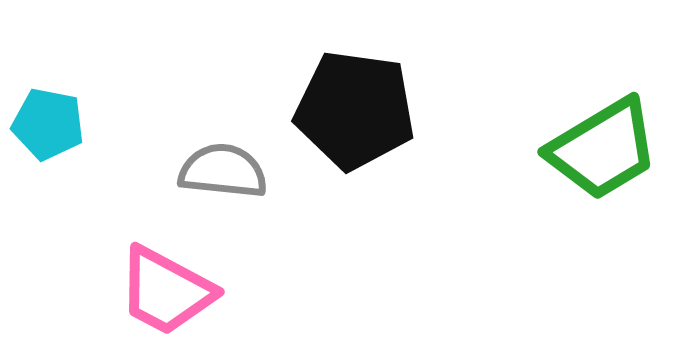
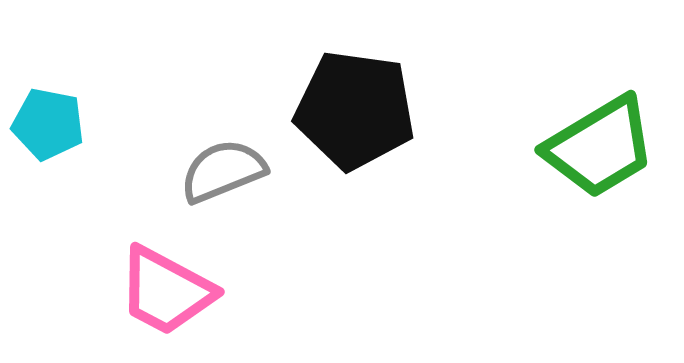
green trapezoid: moved 3 px left, 2 px up
gray semicircle: rotated 28 degrees counterclockwise
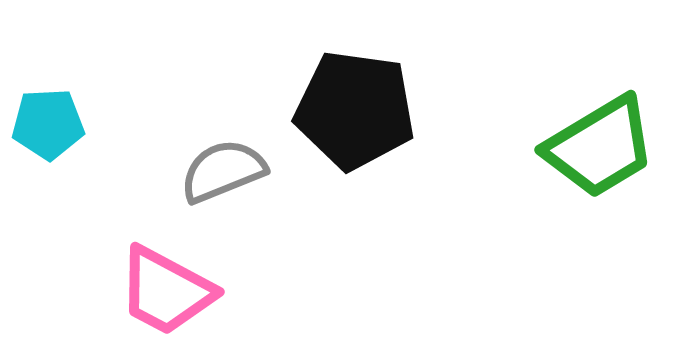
cyan pentagon: rotated 14 degrees counterclockwise
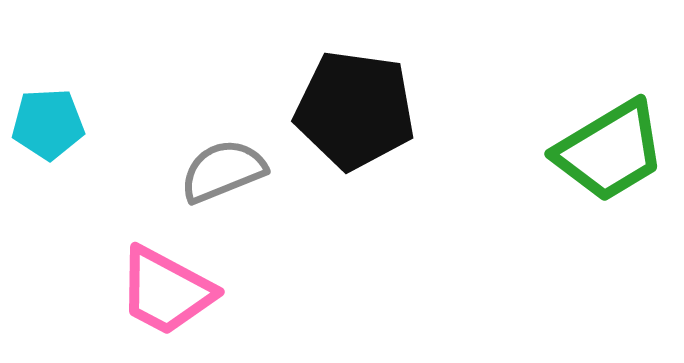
green trapezoid: moved 10 px right, 4 px down
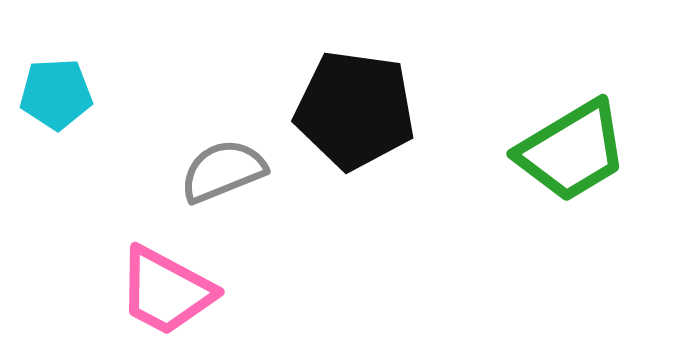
cyan pentagon: moved 8 px right, 30 px up
green trapezoid: moved 38 px left
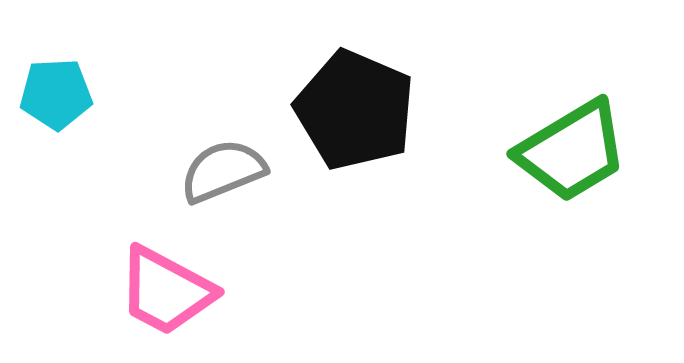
black pentagon: rotated 15 degrees clockwise
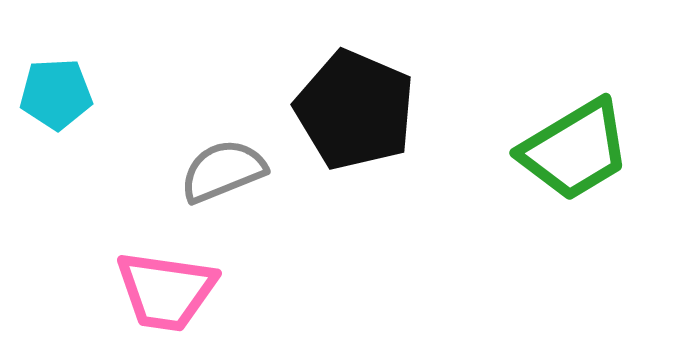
green trapezoid: moved 3 px right, 1 px up
pink trapezoid: rotated 20 degrees counterclockwise
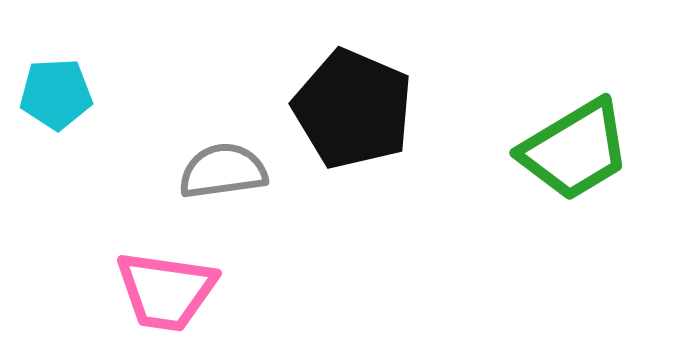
black pentagon: moved 2 px left, 1 px up
gray semicircle: rotated 14 degrees clockwise
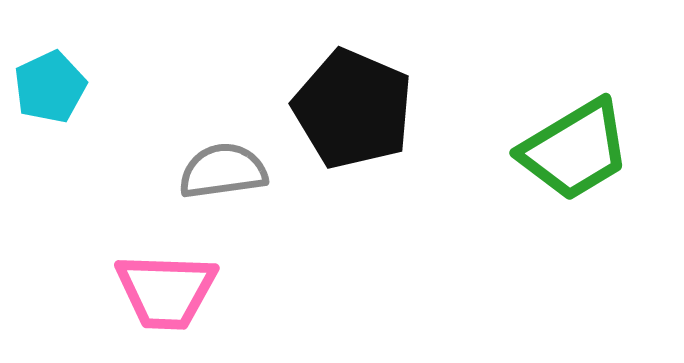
cyan pentagon: moved 6 px left, 7 px up; rotated 22 degrees counterclockwise
pink trapezoid: rotated 6 degrees counterclockwise
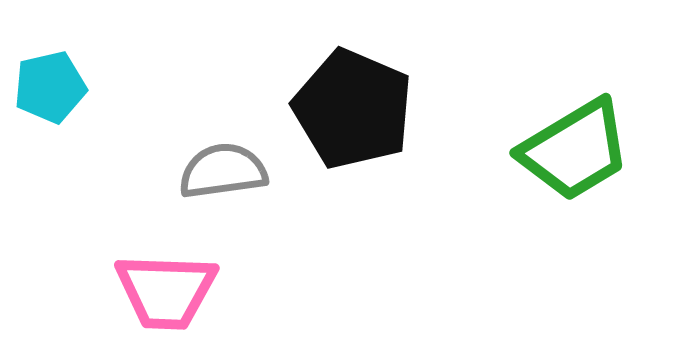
cyan pentagon: rotated 12 degrees clockwise
